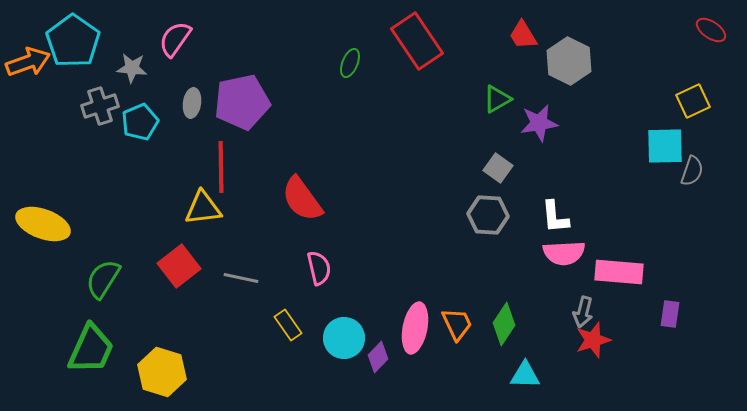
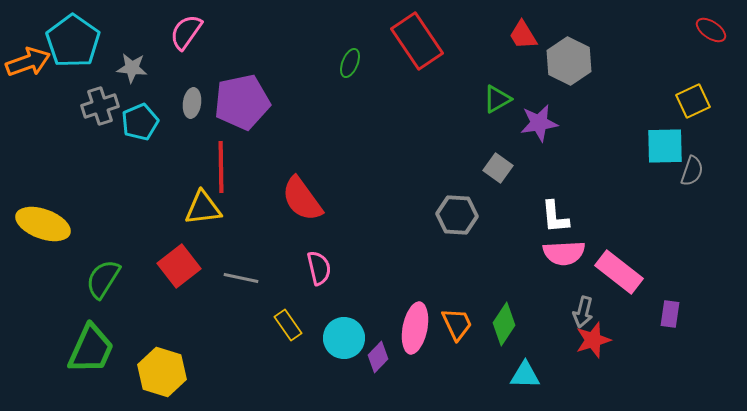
pink semicircle at (175, 39): moved 11 px right, 7 px up
gray hexagon at (488, 215): moved 31 px left
pink rectangle at (619, 272): rotated 33 degrees clockwise
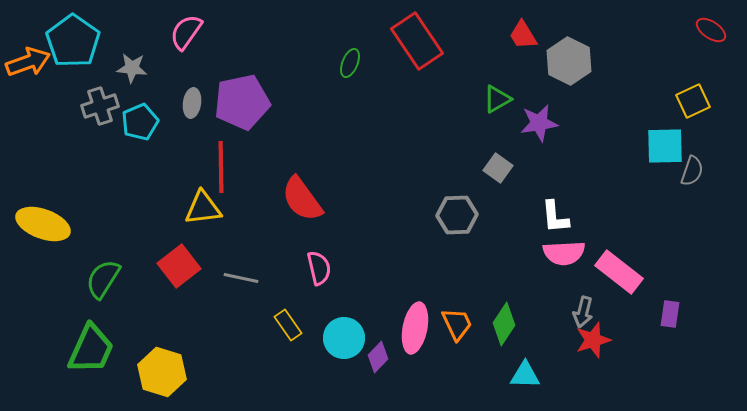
gray hexagon at (457, 215): rotated 6 degrees counterclockwise
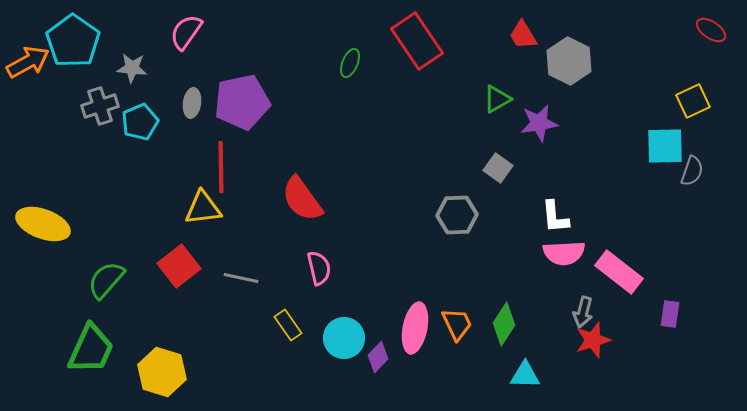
orange arrow at (28, 62): rotated 9 degrees counterclockwise
green semicircle at (103, 279): moved 3 px right, 1 px down; rotated 9 degrees clockwise
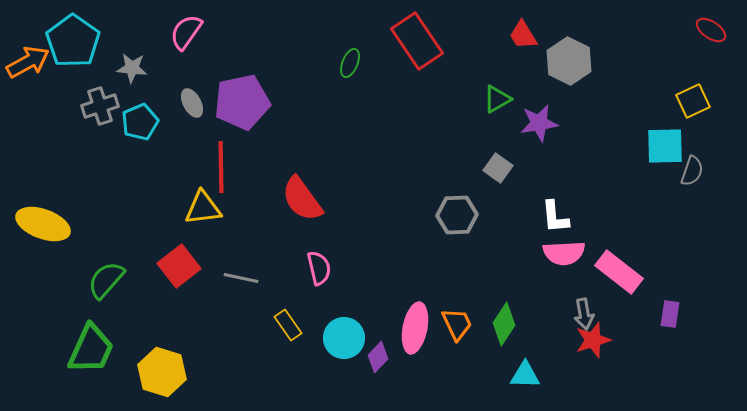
gray ellipse at (192, 103): rotated 36 degrees counterclockwise
gray arrow at (583, 312): moved 1 px right, 2 px down; rotated 24 degrees counterclockwise
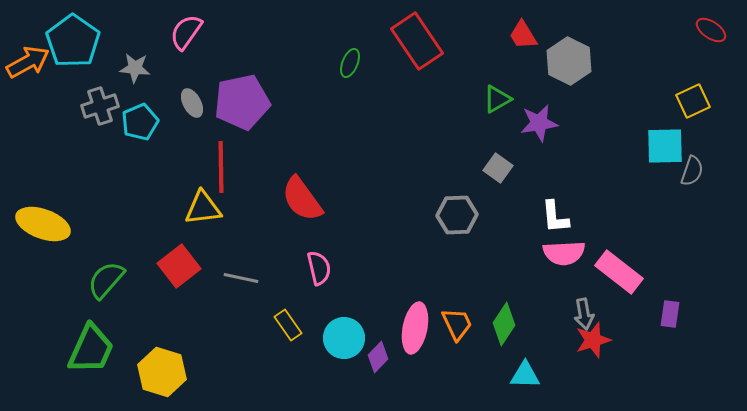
gray star at (132, 68): moved 3 px right
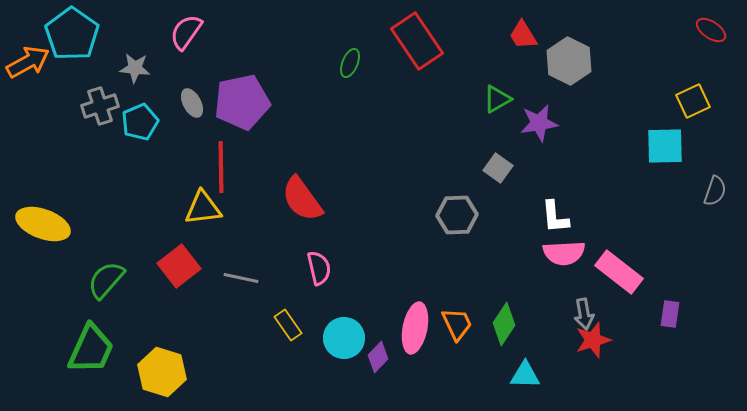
cyan pentagon at (73, 41): moved 1 px left, 7 px up
gray semicircle at (692, 171): moved 23 px right, 20 px down
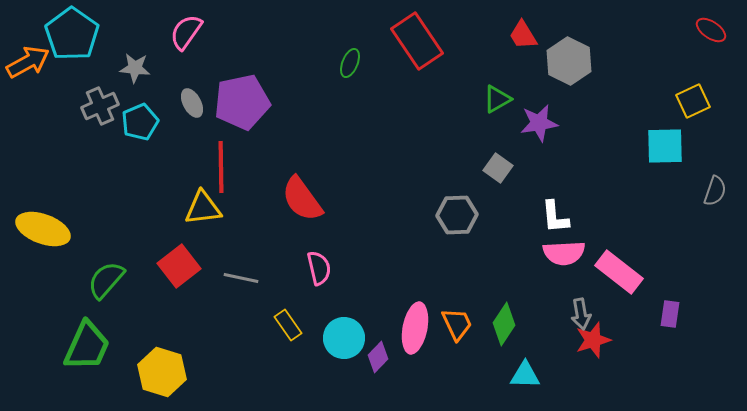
gray cross at (100, 106): rotated 6 degrees counterclockwise
yellow ellipse at (43, 224): moved 5 px down
gray arrow at (584, 314): moved 3 px left
green trapezoid at (91, 349): moved 4 px left, 3 px up
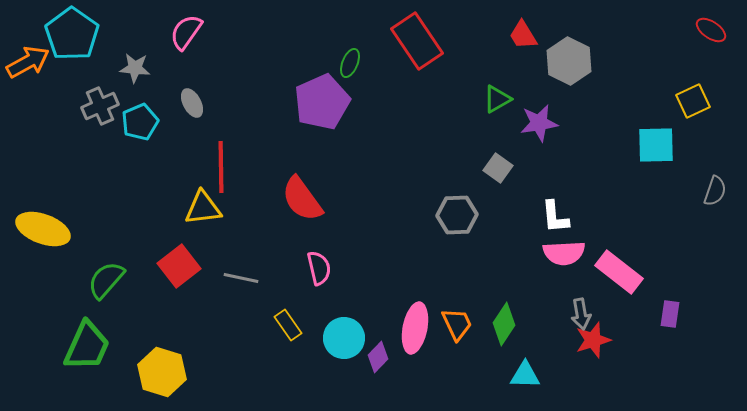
purple pentagon at (242, 102): moved 80 px right; rotated 12 degrees counterclockwise
cyan square at (665, 146): moved 9 px left, 1 px up
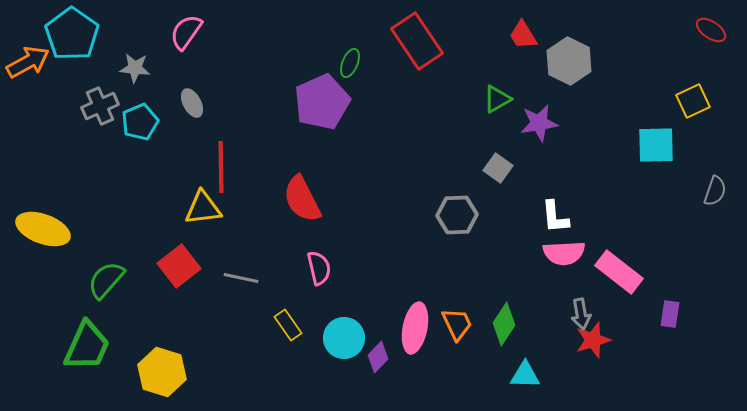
red semicircle at (302, 199): rotated 9 degrees clockwise
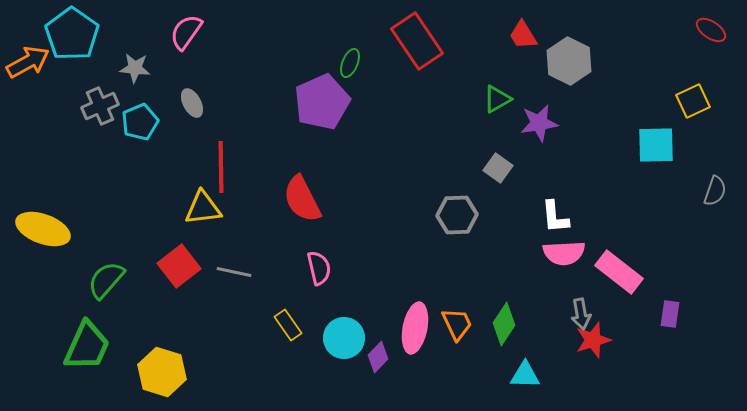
gray line at (241, 278): moved 7 px left, 6 px up
